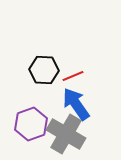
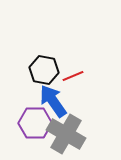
black hexagon: rotated 8 degrees clockwise
blue arrow: moved 23 px left, 3 px up
purple hexagon: moved 4 px right, 1 px up; rotated 20 degrees clockwise
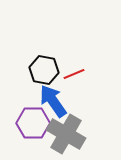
red line: moved 1 px right, 2 px up
purple hexagon: moved 2 px left
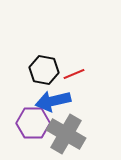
blue arrow: rotated 68 degrees counterclockwise
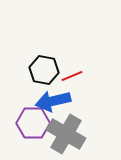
red line: moved 2 px left, 2 px down
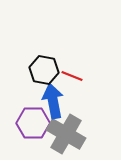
red line: rotated 45 degrees clockwise
blue arrow: rotated 92 degrees clockwise
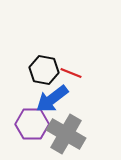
red line: moved 1 px left, 3 px up
blue arrow: moved 1 px left, 2 px up; rotated 116 degrees counterclockwise
purple hexagon: moved 1 px left, 1 px down
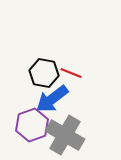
black hexagon: moved 3 px down
purple hexagon: moved 1 px down; rotated 20 degrees counterclockwise
gray cross: moved 1 px left, 1 px down
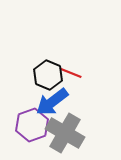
black hexagon: moved 4 px right, 2 px down; rotated 12 degrees clockwise
blue arrow: moved 3 px down
gray cross: moved 2 px up
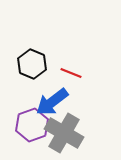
black hexagon: moved 16 px left, 11 px up
gray cross: moved 1 px left
